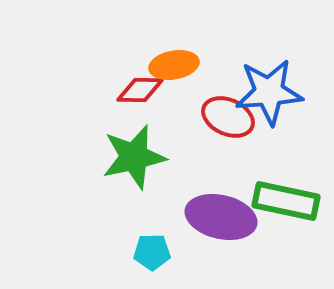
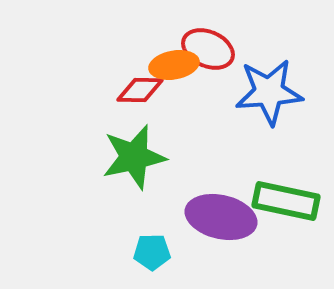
red ellipse: moved 20 px left, 68 px up
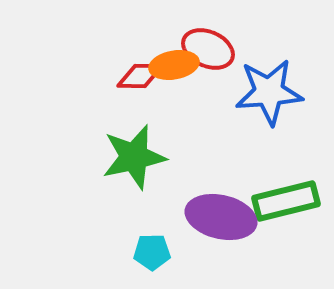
red diamond: moved 14 px up
green rectangle: rotated 26 degrees counterclockwise
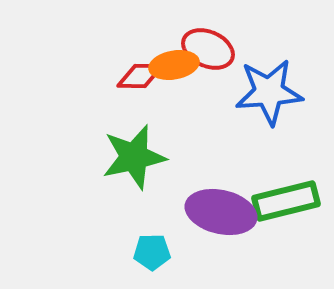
purple ellipse: moved 5 px up
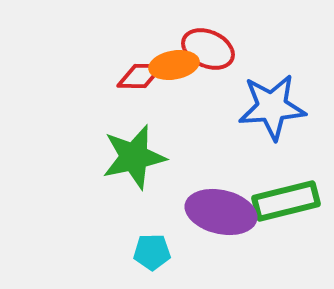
blue star: moved 3 px right, 15 px down
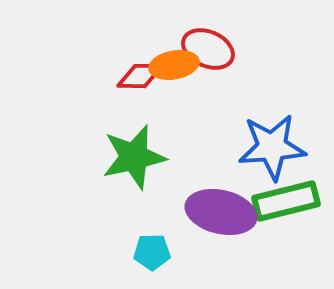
blue star: moved 40 px down
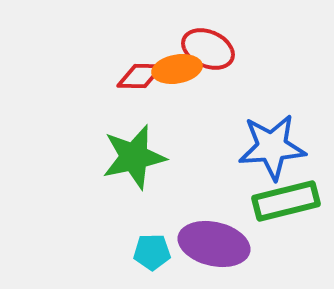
orange ellipse: moved 3 px right, 4 px down
purple ellipse: moved 7 px left, 32 px down
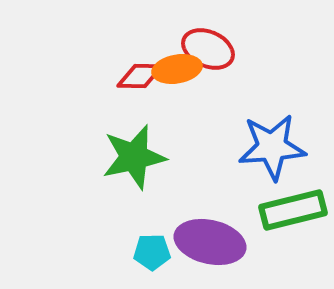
green rectangle: moved 7 px right, 9 px down
purple ellipse: moved 4 px left, 2 px up
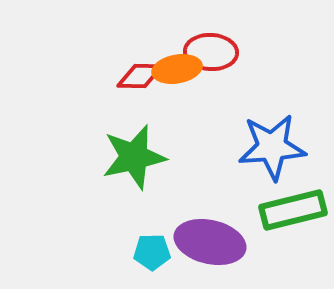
red ellipse: moved 3 px right, 3 px down; rotated 21 degrees counterclockwise
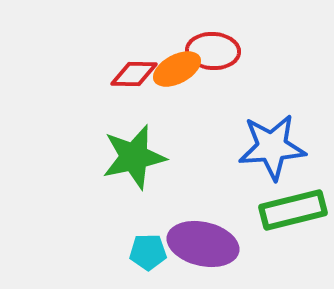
red ellipse: moved 2 px right, 1 px up
orange ellipse: rotated 18 degrees counterclockwise
red diamond: moved 6 px left, 2 px up
purple ellipse: moved 7 px left, 2 px down
cyan pentagon: moved 4 px left
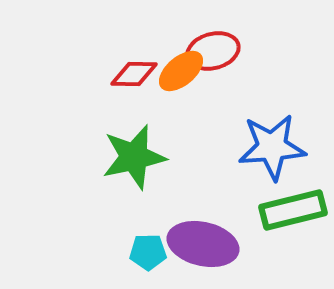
red ellipse: rotated 18 degrees counterclockwise
orange ellipse: moved 4 px right, 2 px down; rotated 12 degrees counterclockwise
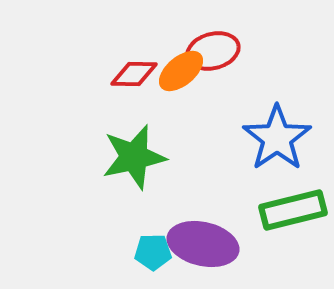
blue star: moved 5 px right, 9 px up; rotated 30 degrees counterclockwise
cyan pentagon: moved 5 px right
